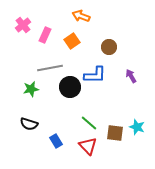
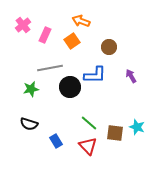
orange arrow: moved 5 px down
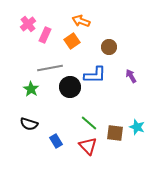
pink cross: moved 5 px right, 1 px up
green star: rotated 28 degrees counterclockwise
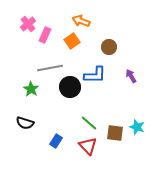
black semicircle: moved 4 px left, 1 px up
blue rectangle: rotated 64 degrees clockwise
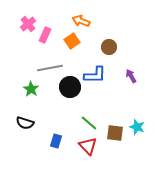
blue rectangle: rotated 16 degrees counterclockwise
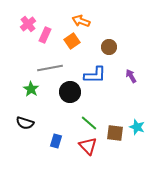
black circle: moved 5 px down
